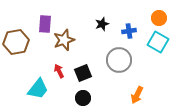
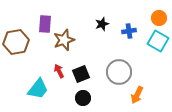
cyan square: moved 1 px up
gray circle: moved 12 px down
black square: moved 2 px left, 1 px down
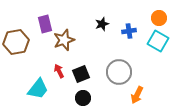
purple rectangle: rotated 18 degrees counterclockwise
